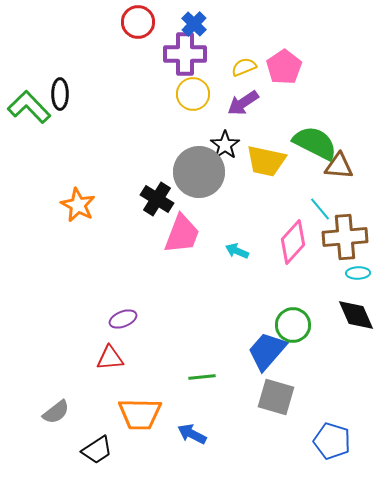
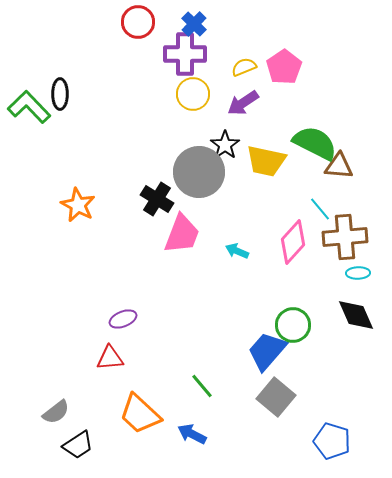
green line: moved 9 px down; rotated 56 degrees clockwise
gray square: rotated 24 degrees clockwise
orange trapezoid: rotated 42 degrees clockwise
black trapezoid: moved 19 px left, 5 px up
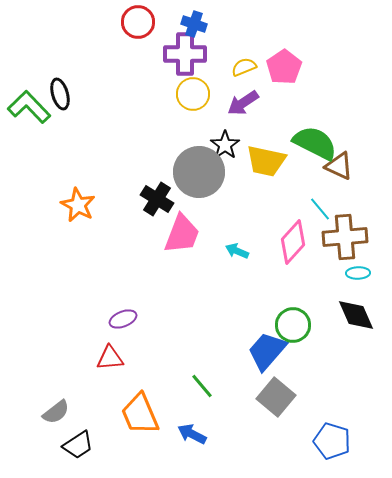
blue cross: rotated 25 degrees counterclockwise
black ellipse: rotated 16 degrees counterclockwise
brown triangle: rotated 20 degrees clockwise
orange trapezoid: rotated 24 degrees clockwise
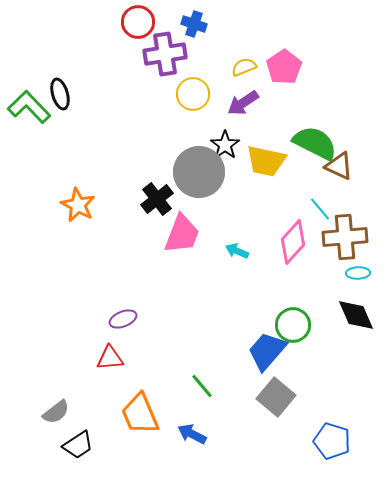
purple cross: moved 20 px left; rotated 9 degrees counterclockwise
black cross: rotated 20 degrees clockwise
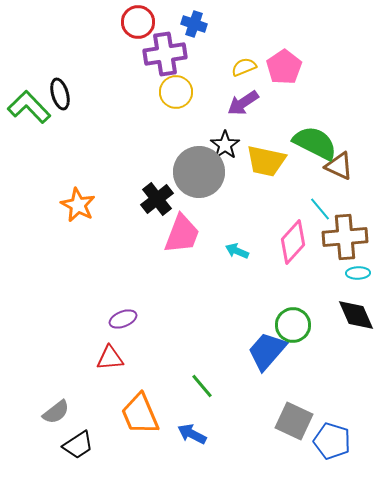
yellow circle: moved 17 px left, 2 px up
gray square: moved 18 px right, 24 px down; rotated 15 degrees counterclockwise
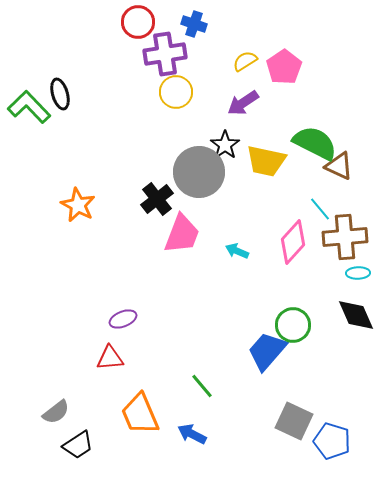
yellow semicircle: moved 1 px right, 6 px up; rotated 10 degrees counterclockwise
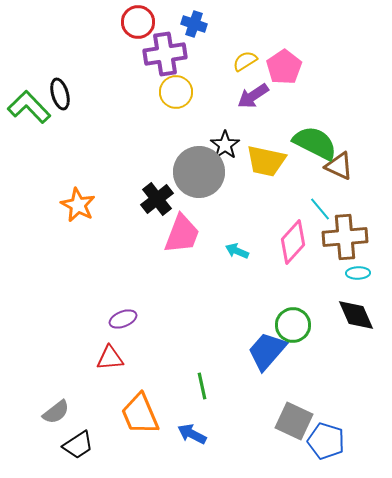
purple arrow: moved 10 px right, 7 px up
green line: rotated 28 degrees clockwise
blue pentagon: moved 6 px left
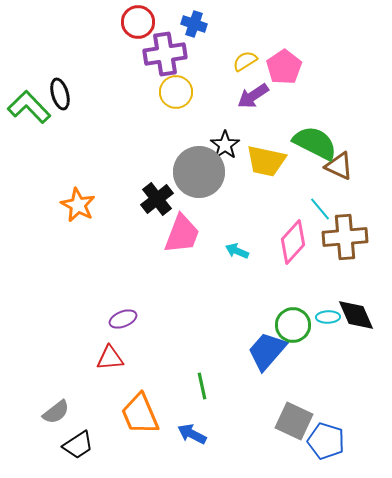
cyan ellipse: moved 30 px left, 44 px down
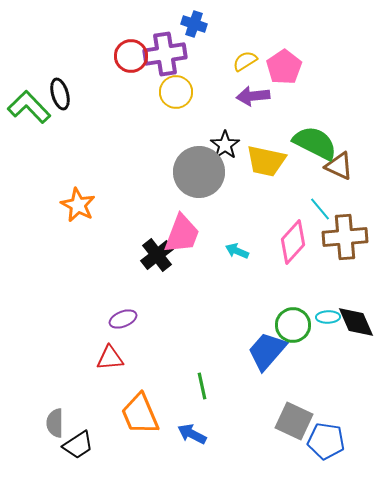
red circle: moved 7 px left, 34 px down
purple arrow: rotated 28 degrees clockwise
black cross: moved 56 px down
black diamond: moved 7 px down
gray semicircle: moved 1 px left, 11 px down; rotated 128 degrees clockwise
blue pentagon: rotated 9 degrees counterclockwise
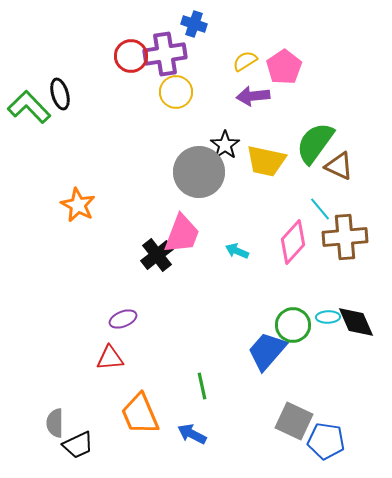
green semicircle: rotated 81 degrees counterclockwise
black trapezoid: rotated 8 degrees clockwise
